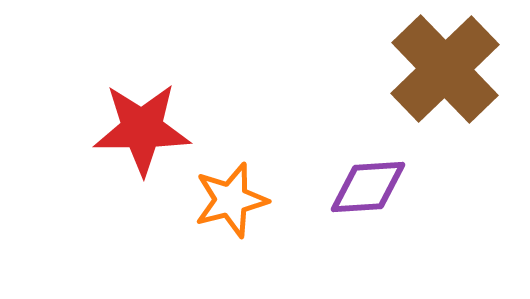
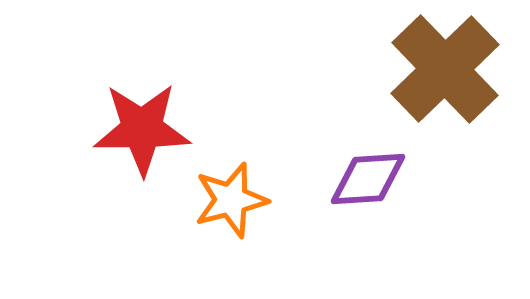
purple diamond: moved 8 px up
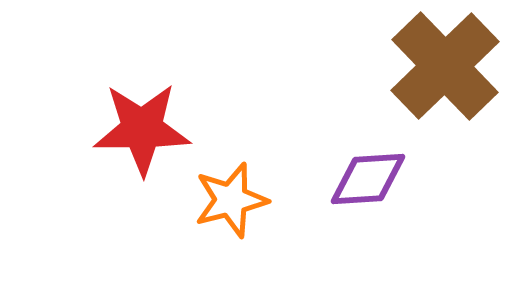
brown cross: moved 3 px up
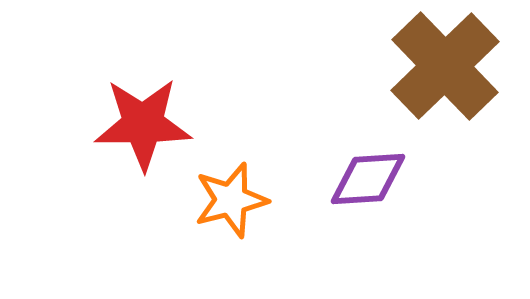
red star: moved 1 px right, 5 px up
